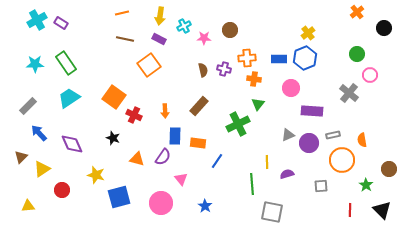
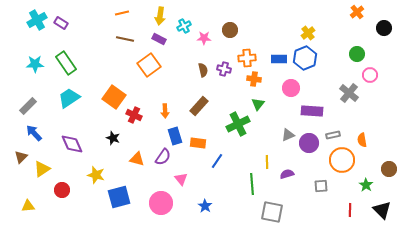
blue arrow at (39, 133): moved 5 px left
blue rectangle at (175, 136): rotated 18 degrees counterclockwise
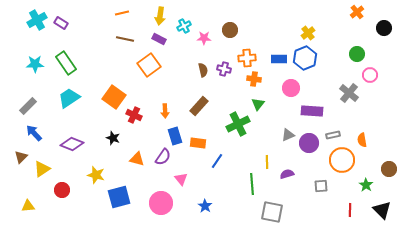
purple diamond at (72, 144): rotated 45 degrees counterclockwise
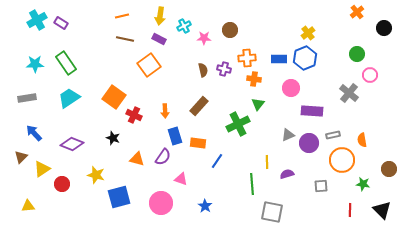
orange line at (122, 13): moved 3 px down
gray rectangle at (28, 106): moved 1 px left, 8 px up; rotated 36 degrees clockwise
pink triangle at (181, 179): rotated 32 degrees counterclockwise
green star at (366, 185): moved 3 px left, 1 px up; rotated 24 degrees counterclockwise
red circle at (62, 190): moved 6 px up
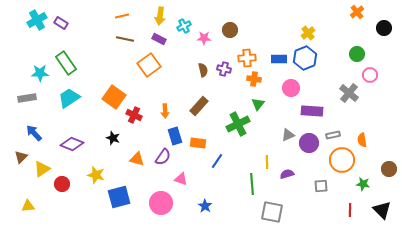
cyan star at (35, 64): moved 5 px right, 9 px down
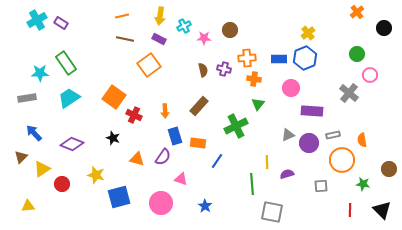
green cross at (238, 124): moved 2 px left, 2 px down
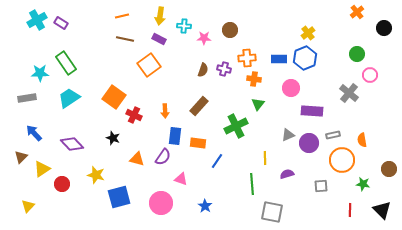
cyan cross at (184, 26): rotated 32 degrees clockwise
brown semicircle at (203, 70): rotated 32 degrees clockwise
blue rectangle at (175, 136): rotated 24 degrees clockwise
purple diamond at (72, 144): rotated 25 degrees clockwise
yellow line at (267, 162): moved 2 px left, 4 px up
yellow triangle at (28, 206): rotated 40 degrees counterclockwise
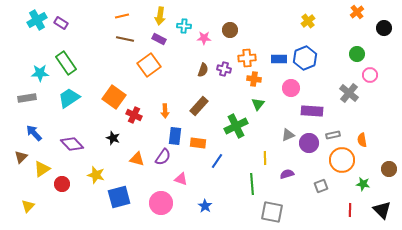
yellow cross at (308, 33): moved 12 px up
gray square at (321, 186): rotated 16 degrees counterclockwise
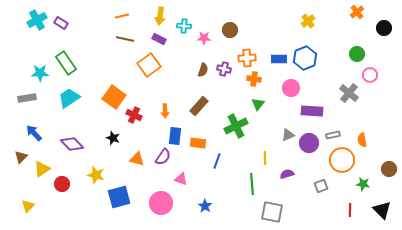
blue line at (217, 161): rotated 14 degrees counterclockwise
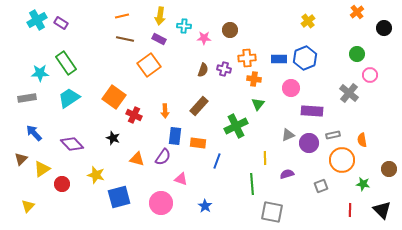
brown triangle at (21, 157): moved 2 px down
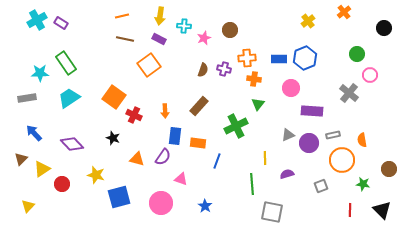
orange cross at (357, 12): moved 13 px left
pink star at (204, 38): rotated 24 degrees counterclockwise
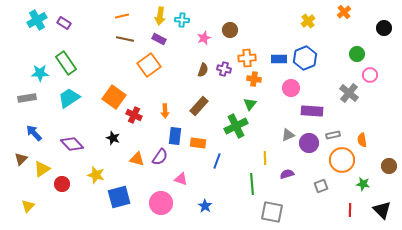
purple rectangle at (61, 23): moved 3 px right
cyan cross at (184, 26): moved 2 px left, 6 px up
green triangle at (258, 104): moved 8 px left
purple semicircle at (163, 157): moved 3 px left
brown circle at (389, 169): moved 3 px up
